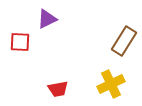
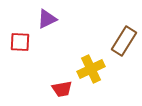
yellow cross: moved 20 px left, 15 px up
red trapezoid: moved 4 px right
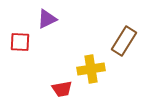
yellow cross: rotated 16 degrees clockwise
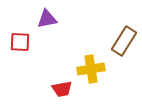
purple triangle: rotated 15 degrees clockwise
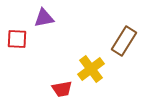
purple triangle: moved 3 px left, 1 px up
red square: moved 3 px left, 3 px up
yellow cross: rotated 28 degrees counterclockwise
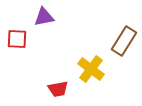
purple triangle: moved 1 px up
yellow cross: rotated 16 degrees counterclockwise
red trapezoid: moved 4 px left
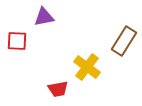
red square: moved 2 px down
yellow cross: moved 4 px left, 2 px up
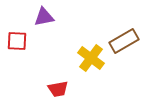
brown rectangle: rotated 28 degrees clockwise
yellow cross: moved 4 px right, 9 px up
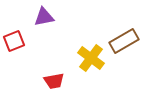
red square: moved 3 px left; rotated 25 degrees counterclockwise
red trapezoid: moved 4 px left, 8 px up
